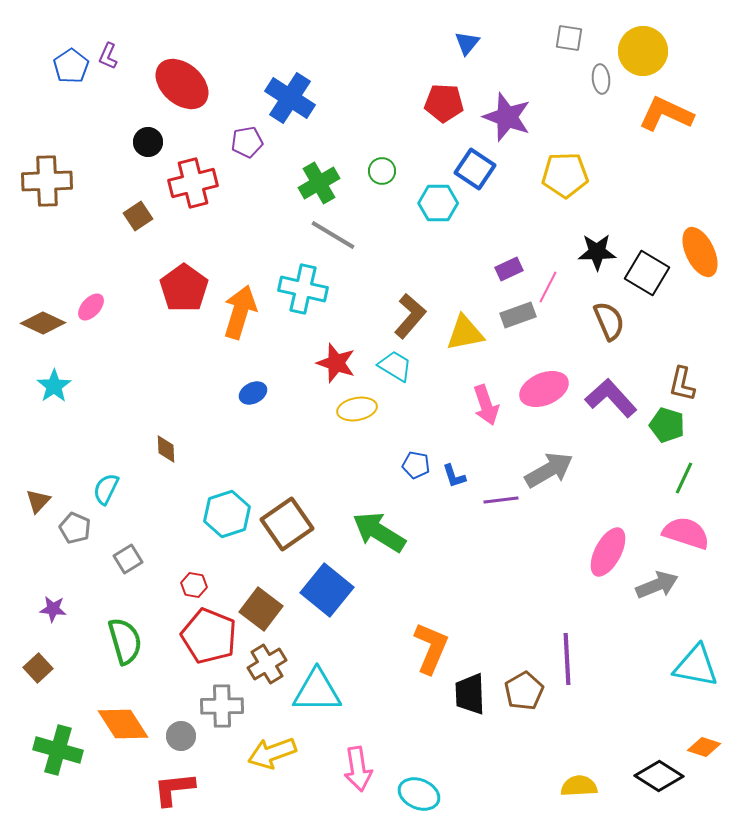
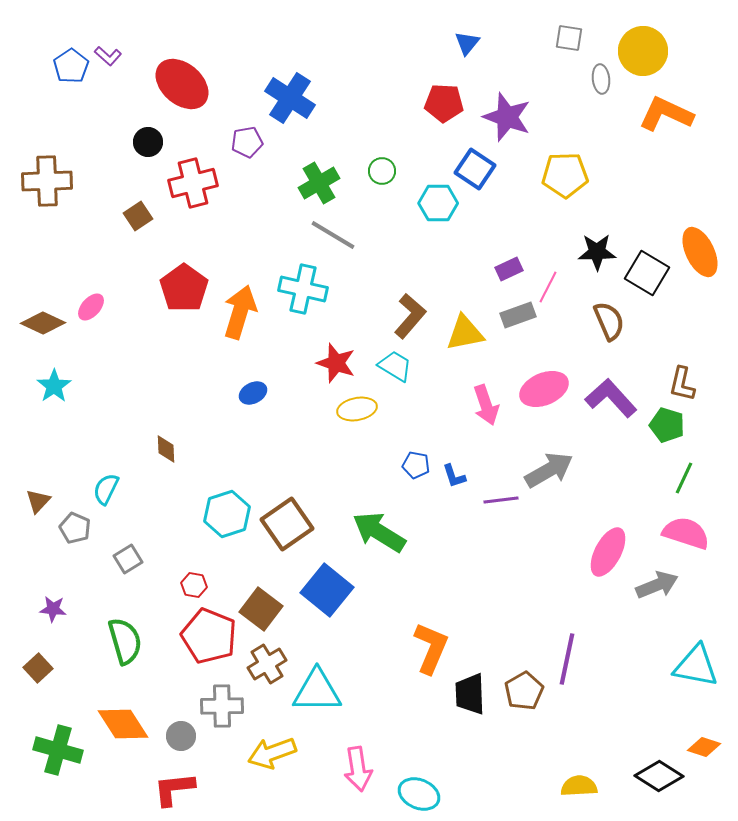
purple L-shape at (108, 56): rotated 72 degrees counterclockwise
purple line at (567, 659): rotated 15 degrees clockwise
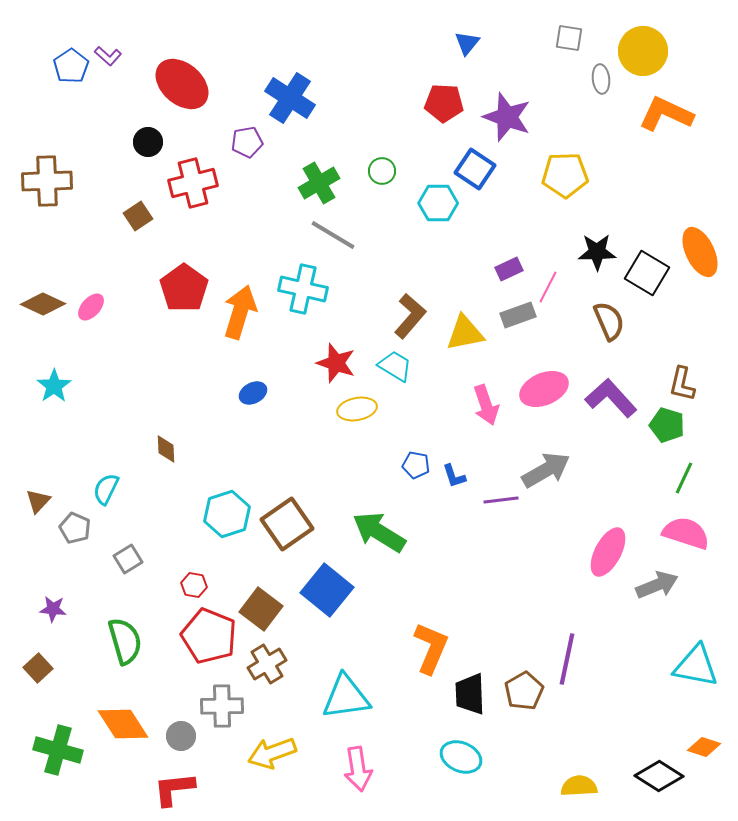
brown diamond at (43, 323): moved 19 px up
gray arrow at (549, 470): moved 3 px left
cyan triangle at (317, 691): moved 29 px right, 6 px down; rotated 8 degrees counterclockwise
cyan ellipse at (419, 794): moved 42 px right, 37 px up
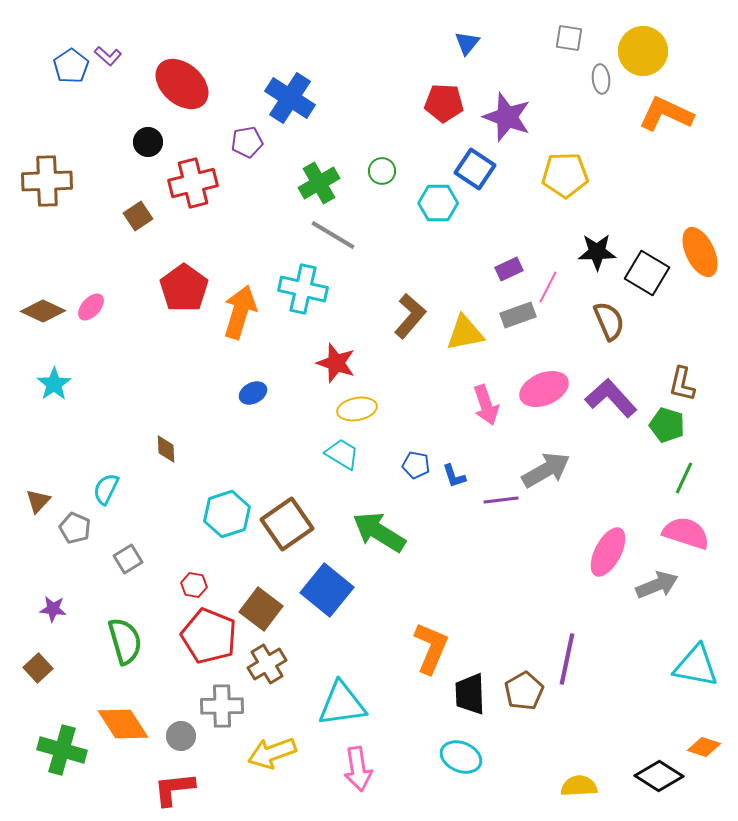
brown diamond at (43, 304): moved 7 px down
cyan trapezoid at (395, 366): moved 53 px left, 88 px down
cyan star at (54, 386): moved 2 px up
cyan triangle at (346, 697): moved 4 px left, 7 px down
green cross at (58, 750): moved 4 px right
